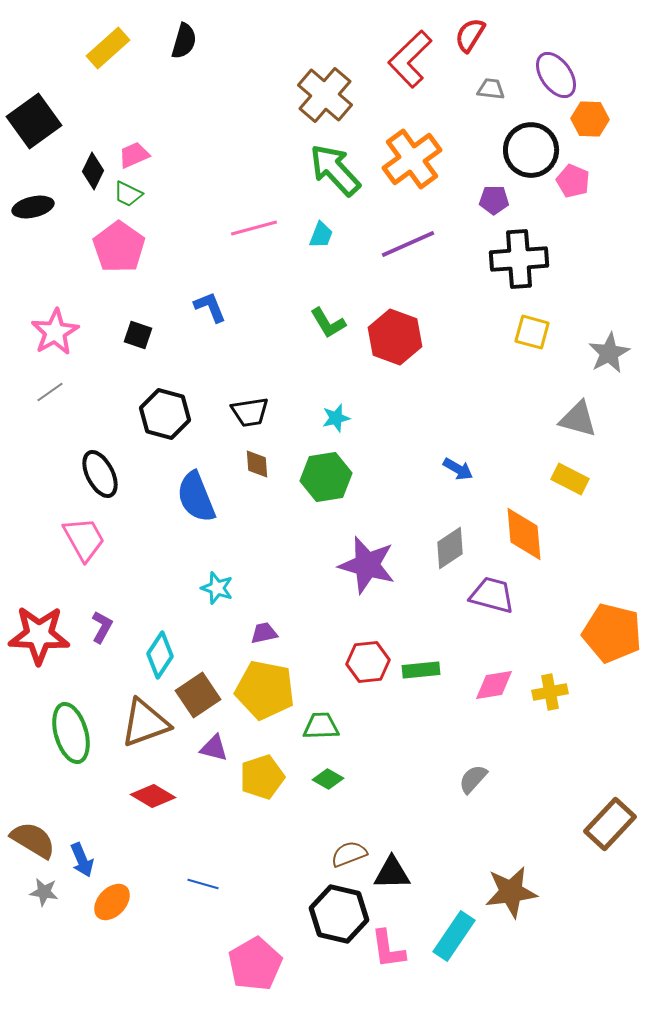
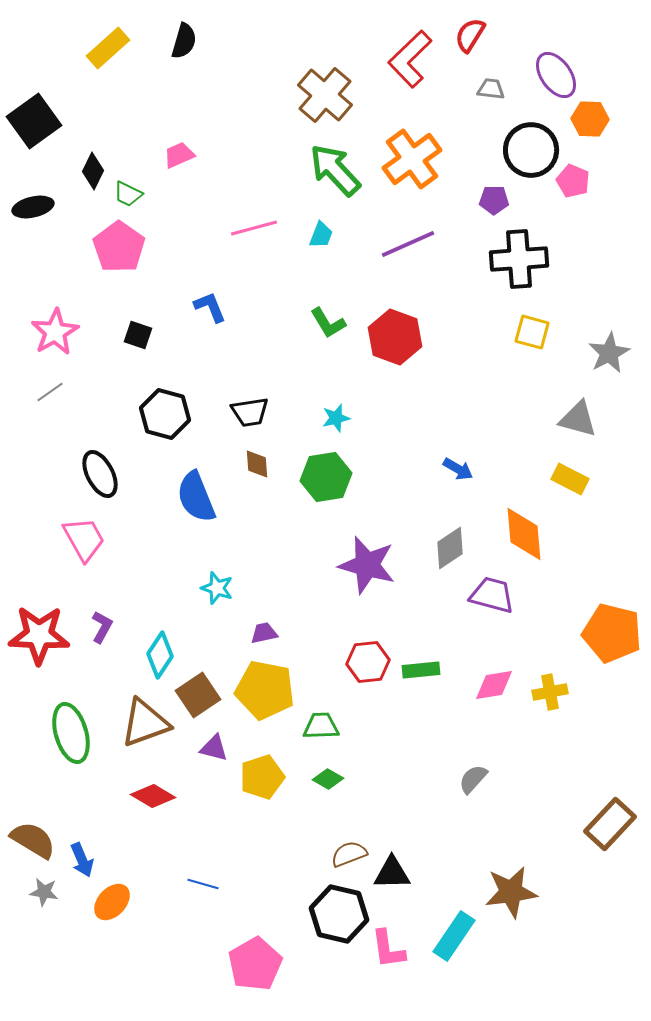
pink trapezoid at (134, 155): moved 45 px right
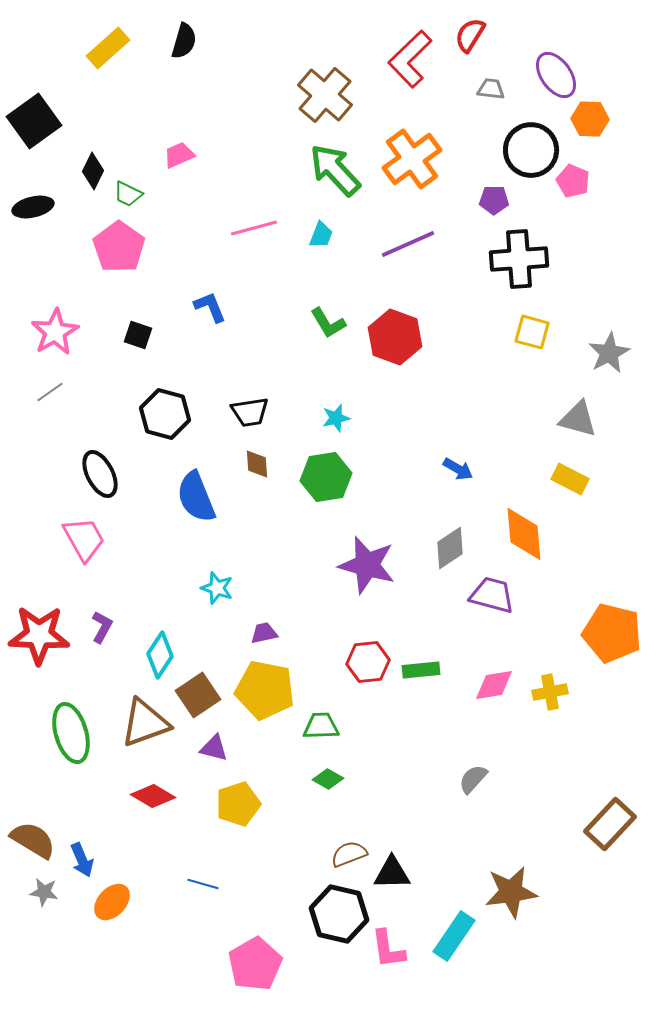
yellow pentagon at (262, 777): moved 24 px left, 27 px down
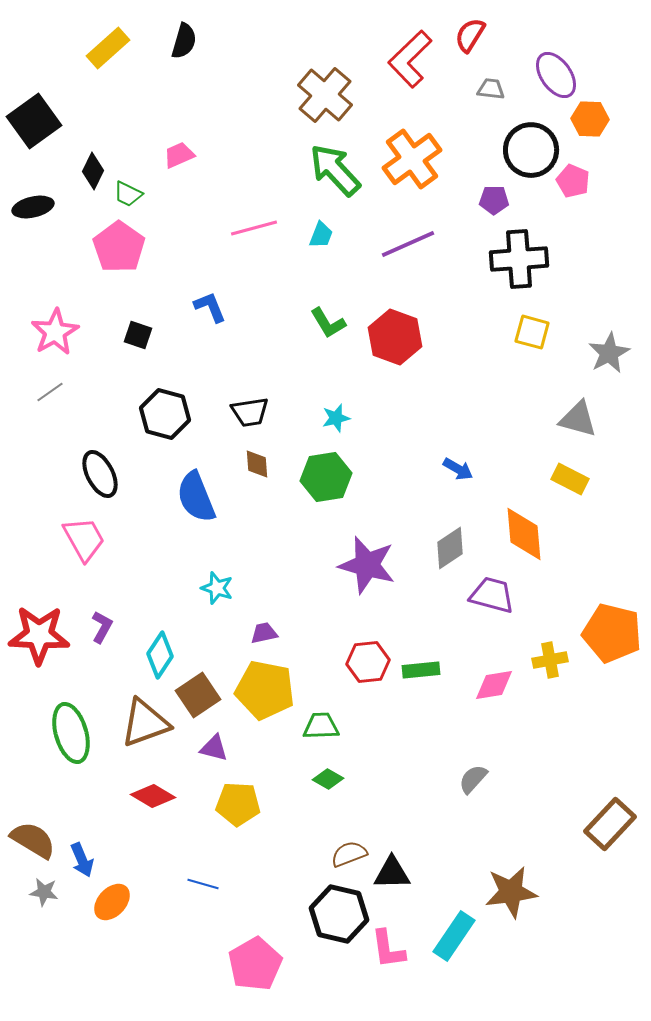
yellow cross at (550, 692): moved 32 px up
yellow pentagon at (238, 804): rotated 21 degrees clockwise
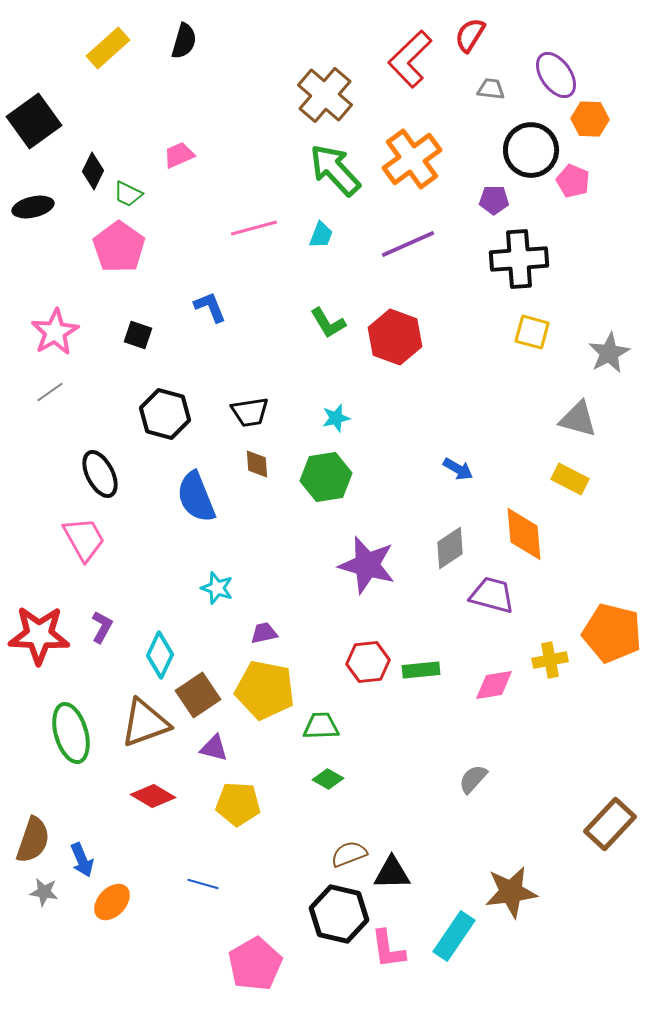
cyan diamond at (160, 655): rotated 9 degrees counterclockwise
brown semicircle at (33, 840): rotated 78 degrees clockwise
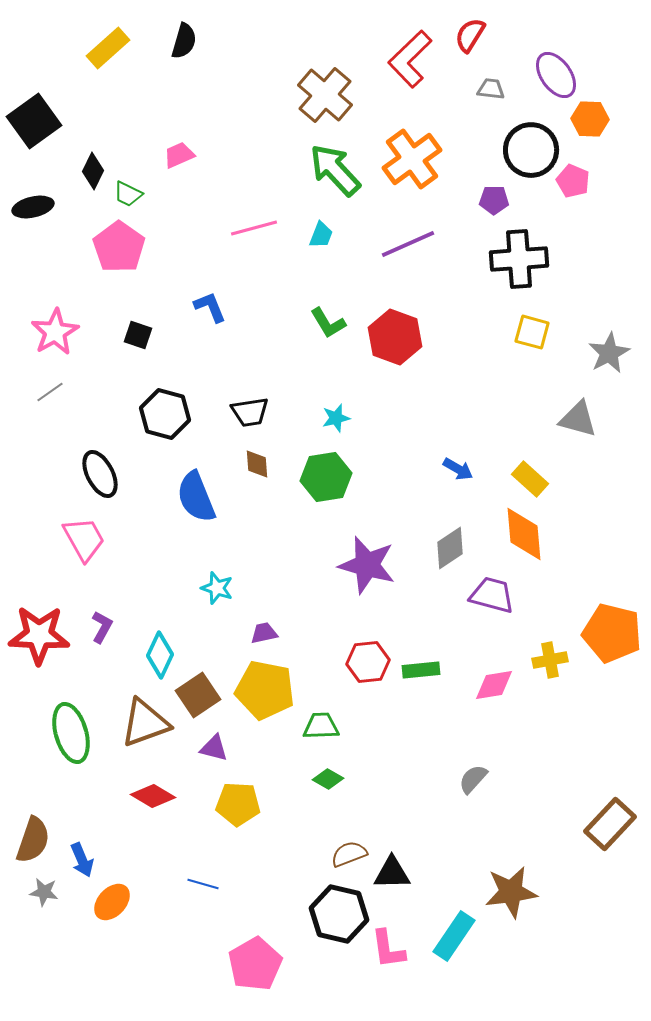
yellow rectangle at (570, 479): moved 40 px left; rotated 15 degrees clockwise
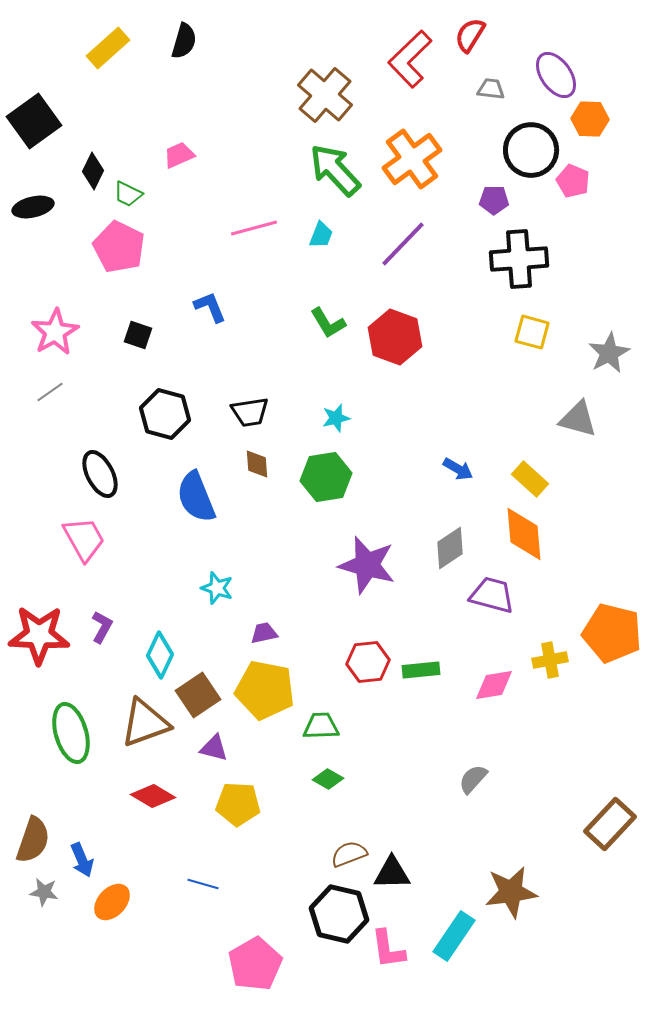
purple line at (408, 244): moved 5 px left; rotated 22 degrees counterclockwise
pink pentagon at (119, 247): rotated 9 degrees counterclockwise
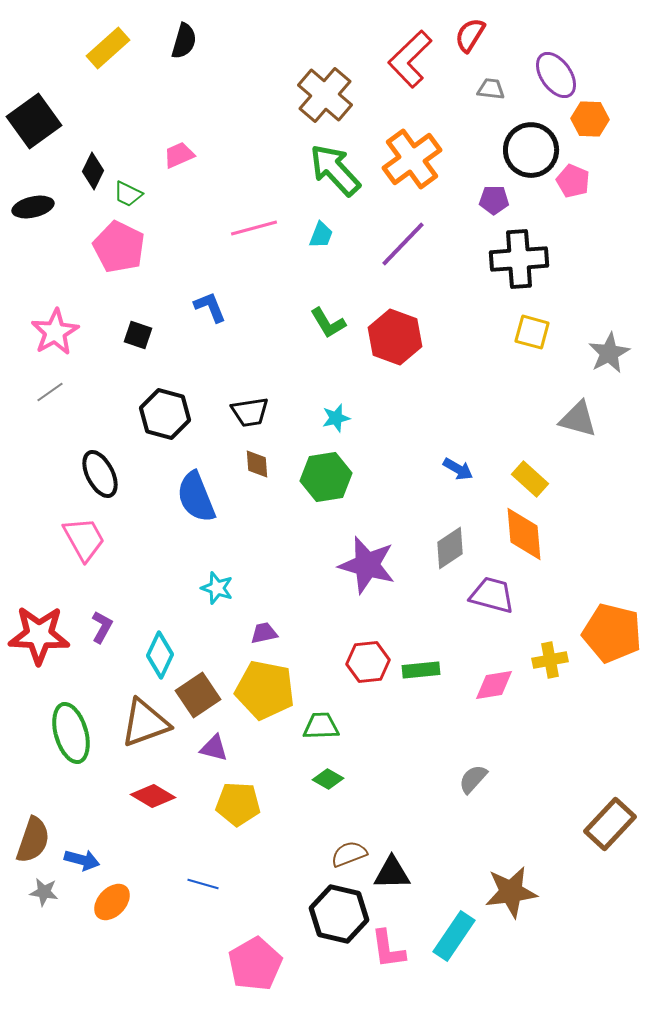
blue arrow at (82, 860): rotated 52 degrees counterclockwise
